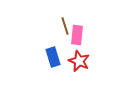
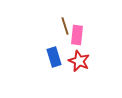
blue rectangle: moved 1 px right
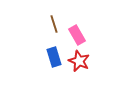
brown line: moved 11 px left, 2 px up
pink rectangle: rotated 36 degrees counterclockwise
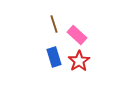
pink rectangle: rotated 18 degrees counterclockwise
red star: rotated 15 degrees clockwise
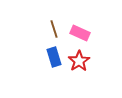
brown line: moved 5 px down
pink rectangle: moved 3 px right, 2 px up; rotated 18 degrees counterclockwise
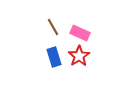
brown line: moved 1 px left, 2 px up; rotated 12 degrees counterclockwise
red star: moved 5 px up
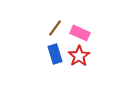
brown line: moved 2 px right, 1 px down; rotated 66 degrees clockwise
blue rectangle: moved 1 px right, 3 px up
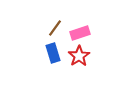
pink rectangle: rotated 42 degrees counterclockwise
blue rectangle: moved 2 px left, 1 px up
